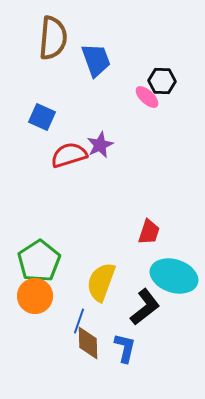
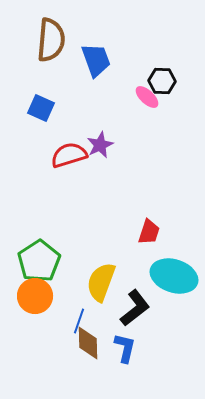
brown semicircle: moved 2 px left, 2 px down
blue square: moved 1 px left, 9 px up
black L-shape: moved 10 px left, 1 px down
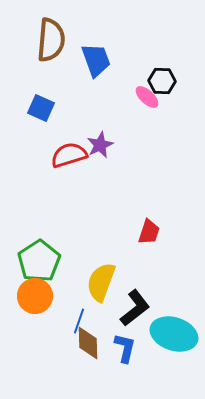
cyan ellipse: moved 58 px down
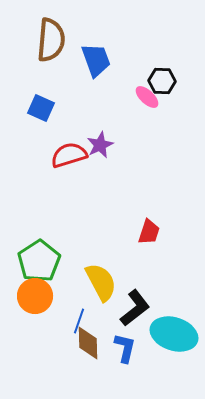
yellow semicircle: rotated 132 degrees clockwise
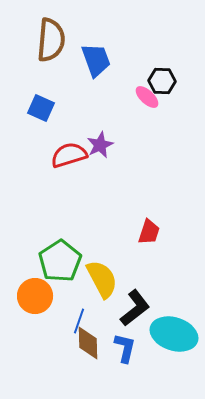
green pentagon: moved 21 px right
yellow semicircle: moved 1 px right, 3 px up
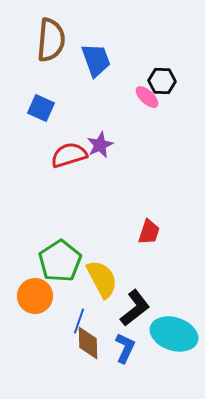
blue L-shape: rotated 12 degrees clockwise
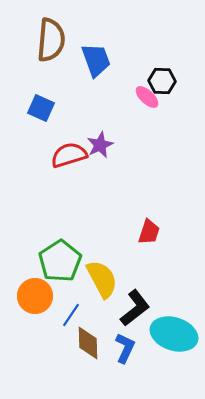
blue line: moved 8 px left, 6 px up; rotated 15 degrees clockwise
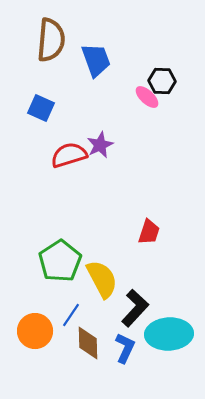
orange circle: moved 35 px down
black L-shape: rotated 9 degrees counterclockwise
cyan ellipse: moved 5 px left; rotated 21 degrees counterclockwise
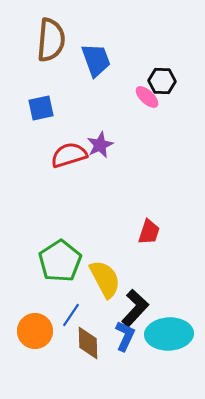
blue square: rotated 36 degrees counterclockwise
yellow semicircle: moved 3 px right
blue L-shape: moved 12 px up
